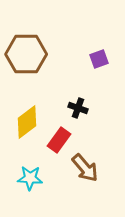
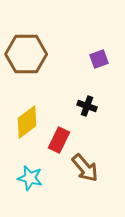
black cross: moved 9 px right, 2 px up
red rectangle: rotated 10 degrees counterclockwise
cyan star: rotated 10 degrees clockwise
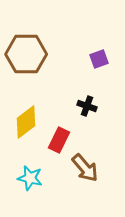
yellow diamond: moved 1 px left
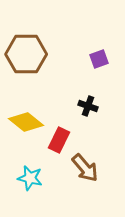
black cross: moved 1 px right
yellow diamond: rotated 76 degrees clockwise
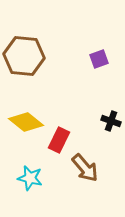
brown hexagon: moved 2 px left, 2 px down; rotated 6 degrees clockwise
black cross: moved 23 px right, 15 px down
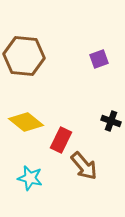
red rectangle: moved 2 px right
brown arrow: moved 1 px left, 2 px up
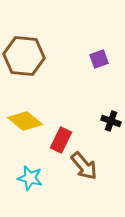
yellow diamond: moved 1 px left, 1 px up
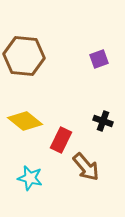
black cross: moved 8 px left
brown arrow: moved 2 px right, 1 px down
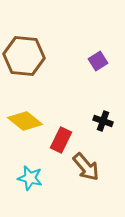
purple square: moved 1 px left, 2 px down; rotated 12 degrees counterclockwise
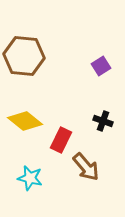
purple square: moved 3 px right, 5 px down
